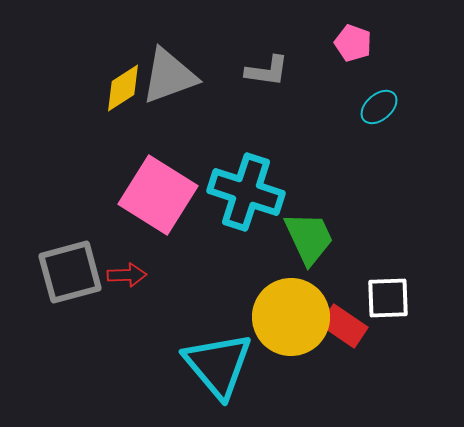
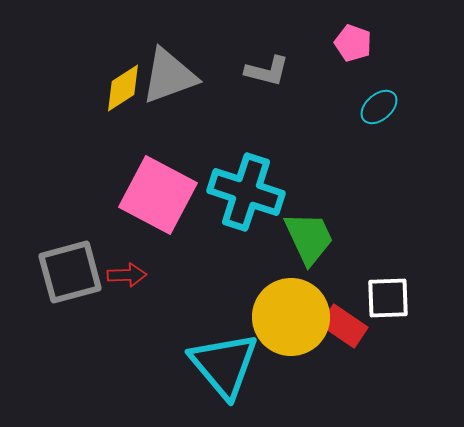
gray L-shape: rotated 6 degrees clockwise
pink square: rotated 4 degrees counterclockwise
cyan triangle: moved 6 px right
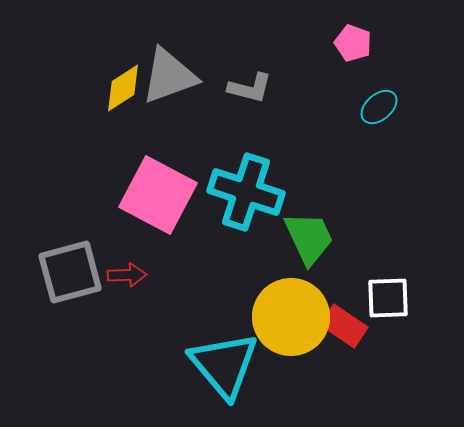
gray L-shape: moved 17 px left, 17 px down
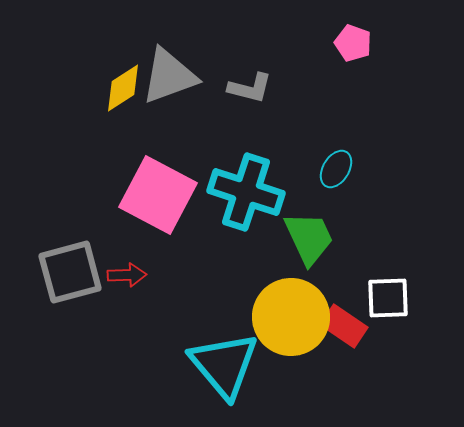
cyan ellipse: moved 43 px left, 62 px down; rotated 18 degrees counterclockwise
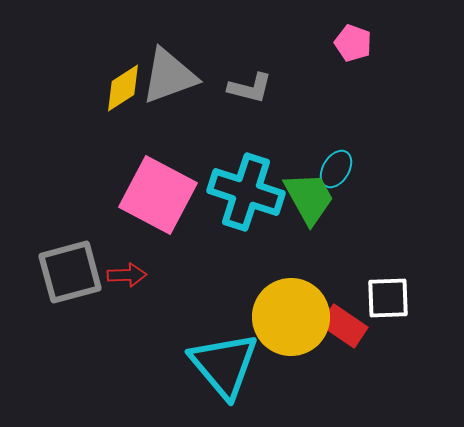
green trapezoid: moved 40 px up; rotated 4 degrees counterclockwise
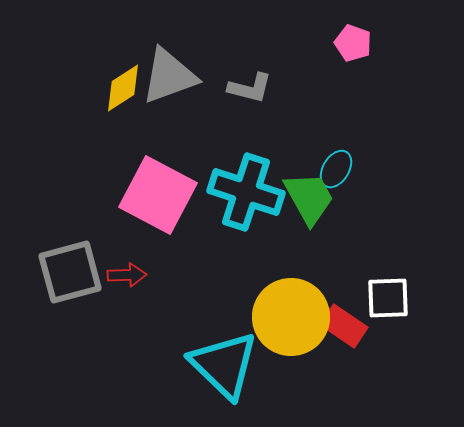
cyan triangle: rotated 6 degrees counterclockwise
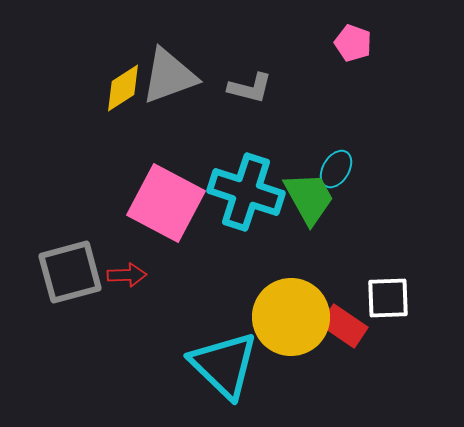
pink square: moved 8 px right, 8 px down
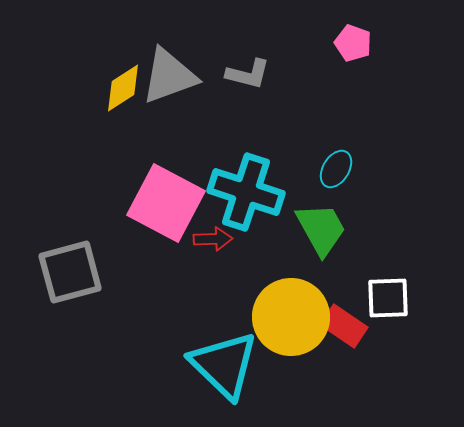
gray L-shape: moved 2 px left, 14 px up
green trapezoid: moved 12 px right, 31 px down
red arrow: moved 86 px right, 36 px up
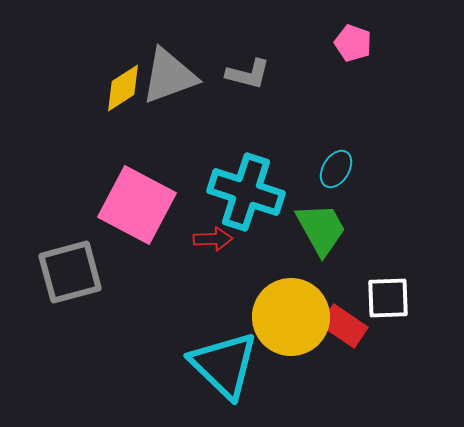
pink square: moved 29 px left, 2 px down
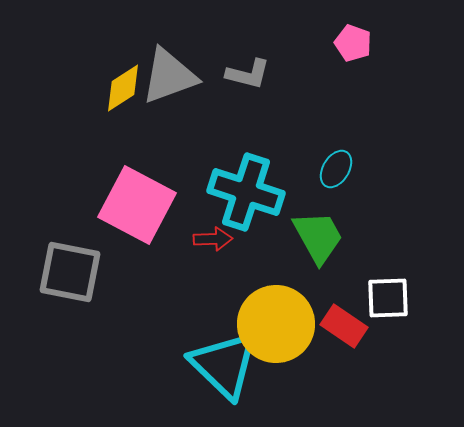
green trapezoid: moved 3 px left, 8 px down
gray square: rotated 26 degrees clockwise
yellow circle: moved 15 px left, 7 px down
